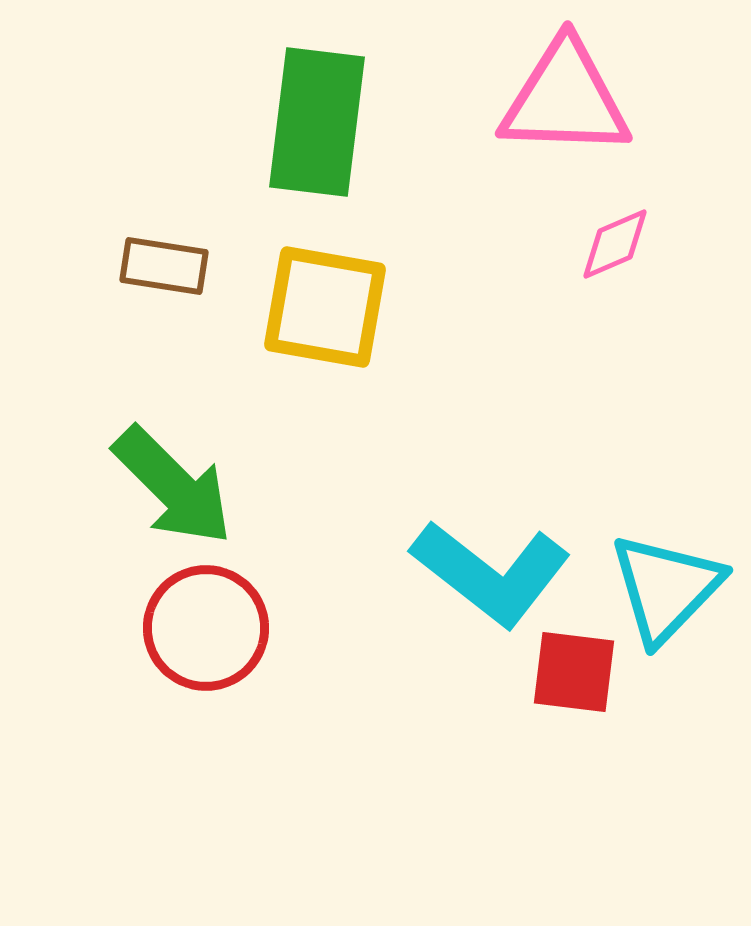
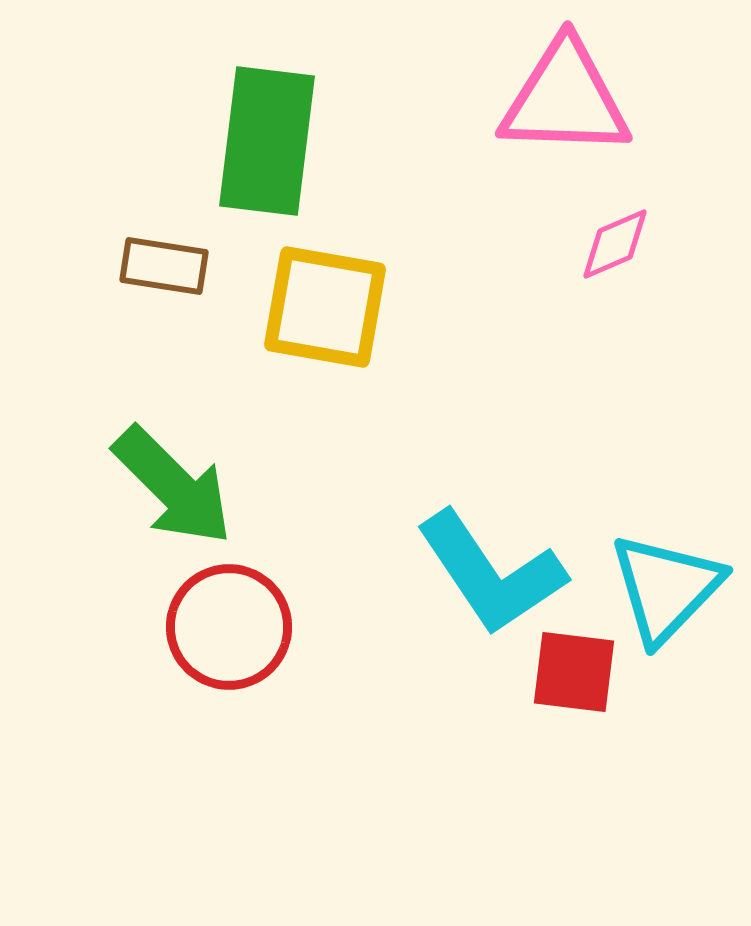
green rectangle: moved 50 px left, 19 px down
cyan L-shape: rotated 18 degrees clockwise
red circle: moved 23 px right, 1 px up
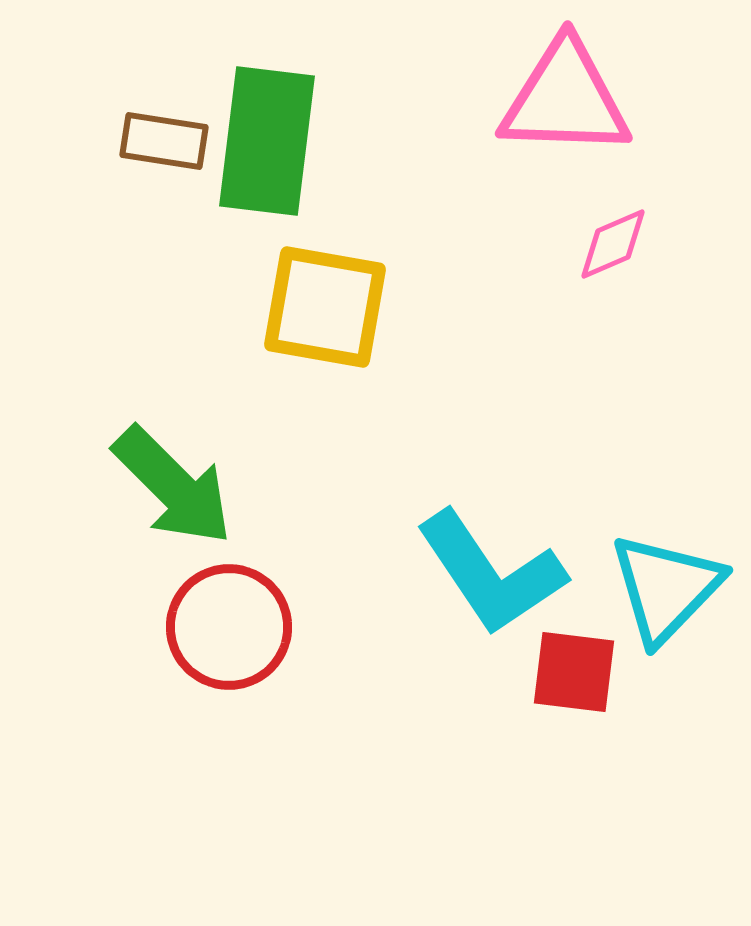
pink diamond: moved 2 px left
brown rectangle: moved 125 px up
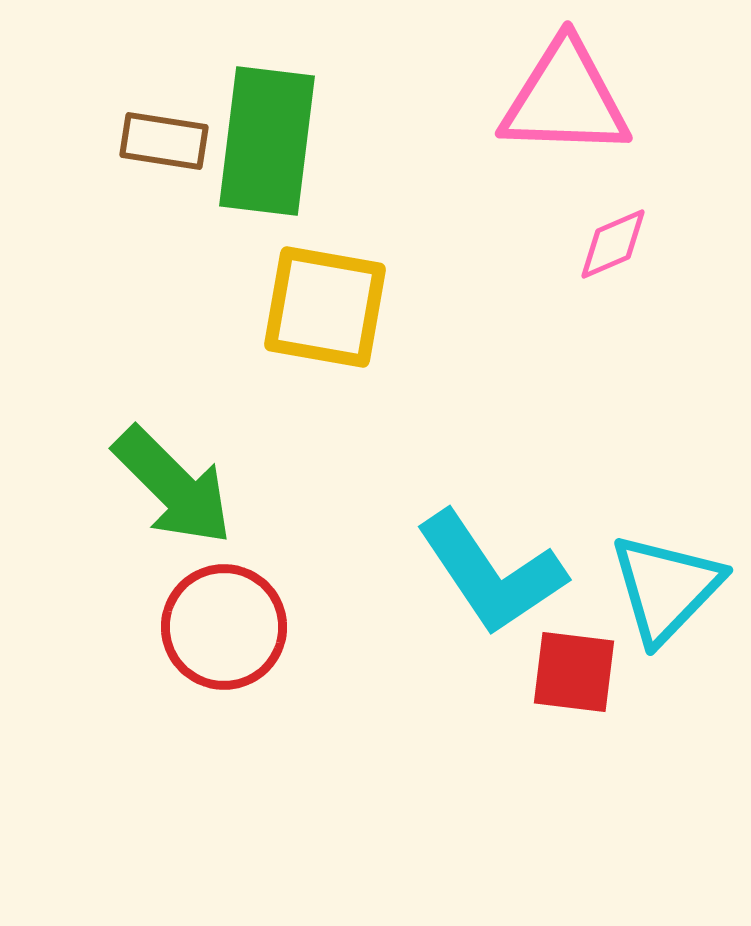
red circle: moved 5 px left
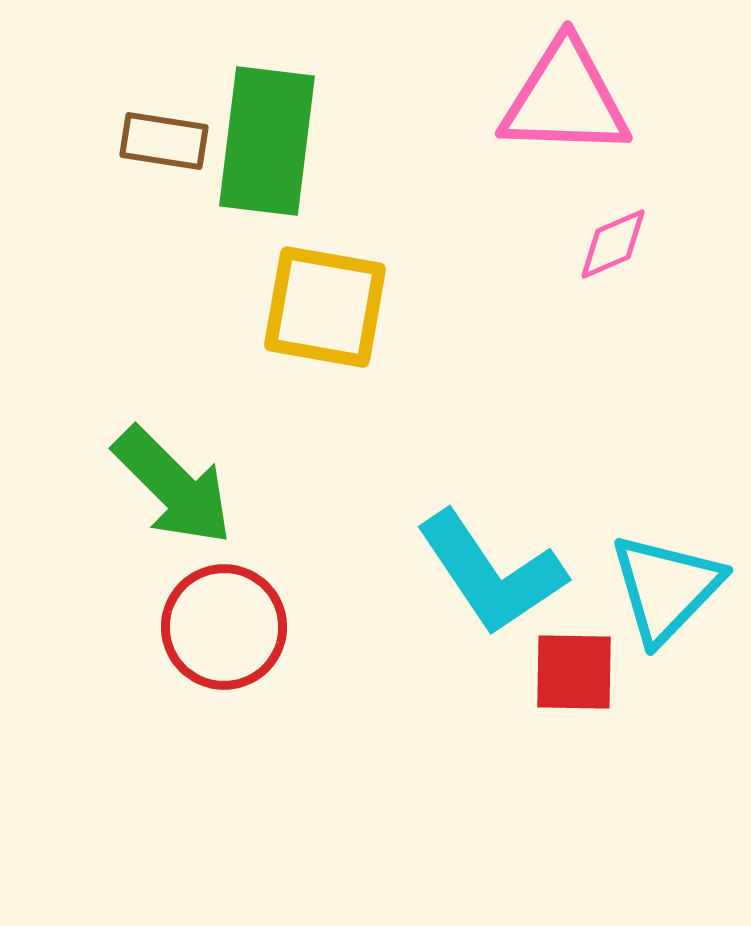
red square: rotated 6 degrees counterclockwise
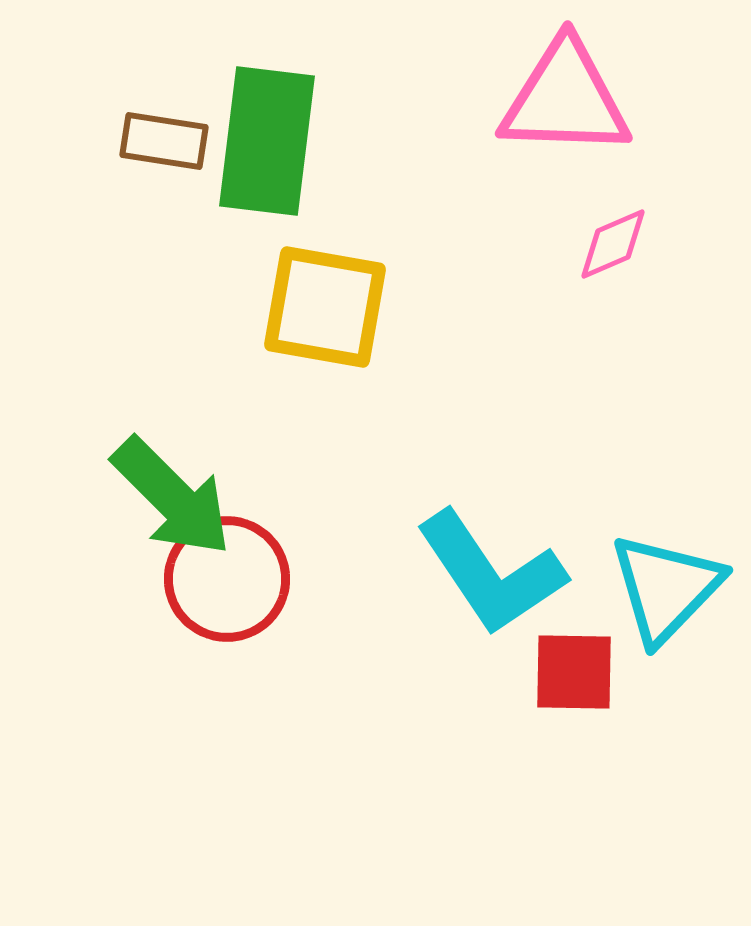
green arrow: moved 1 px left, 11 px down
red circle: moved 3 px right, 48 px up
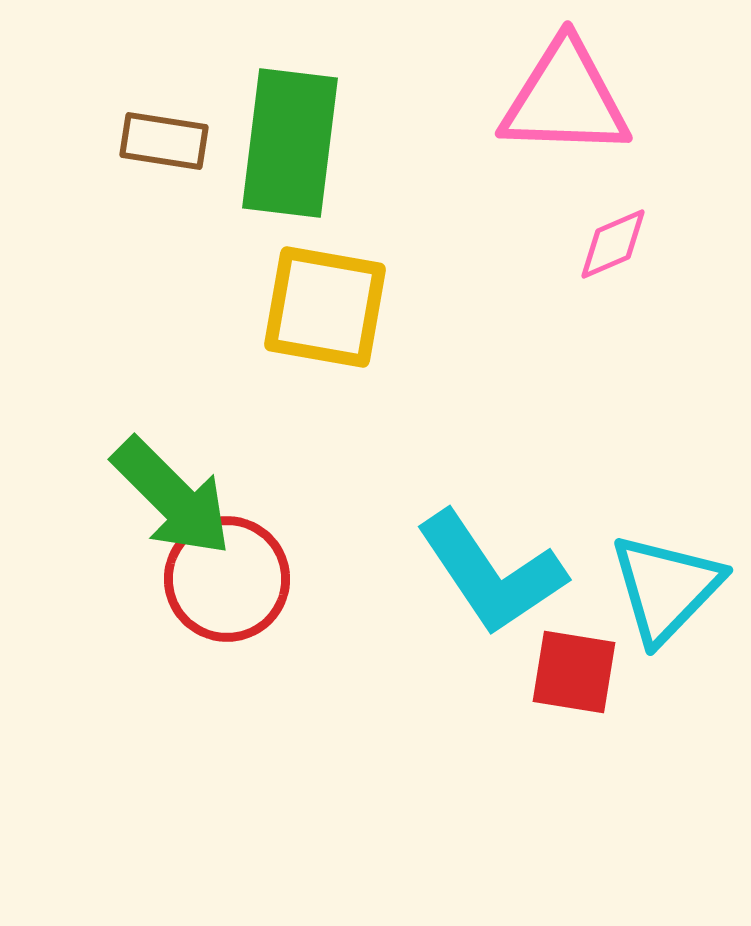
green rectangle: moved 23 px right, 2 px down
red square: rotated 8 degrees clockwise
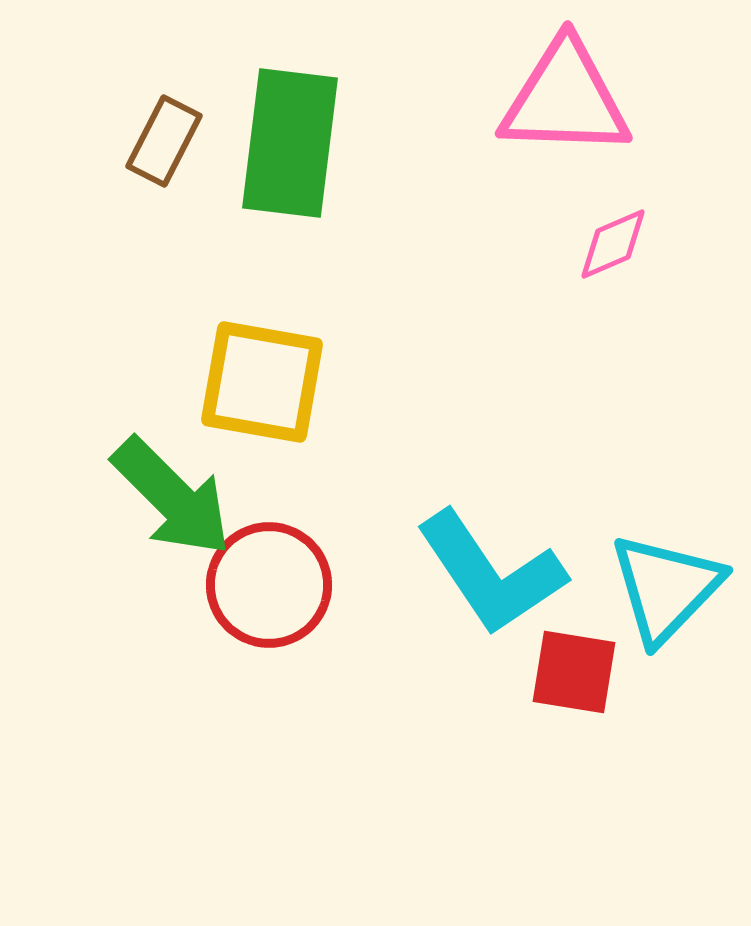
brown rectangle: rotated 72 degrees counterclockwise
yellow square: moved 63 px left, 75 px down
red circle: moved 42 px right, 6 px down
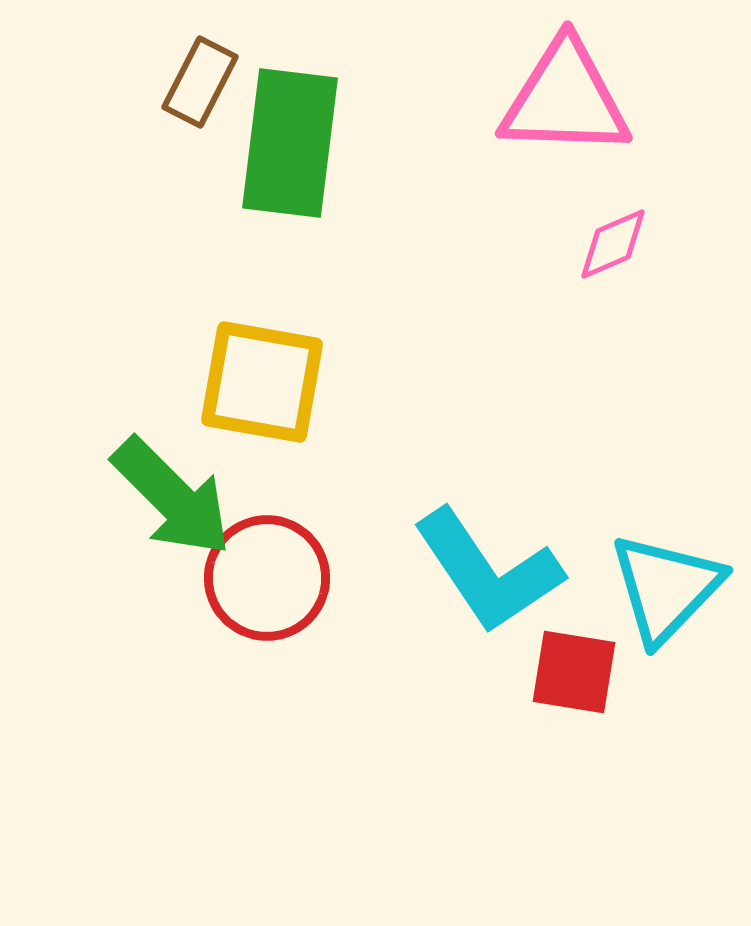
brown rectangle: moved 36 px right, 59 px up
cyan L-shape: moved 3 px left, 2 px up
red circle: moved 2 px left, 7 px up
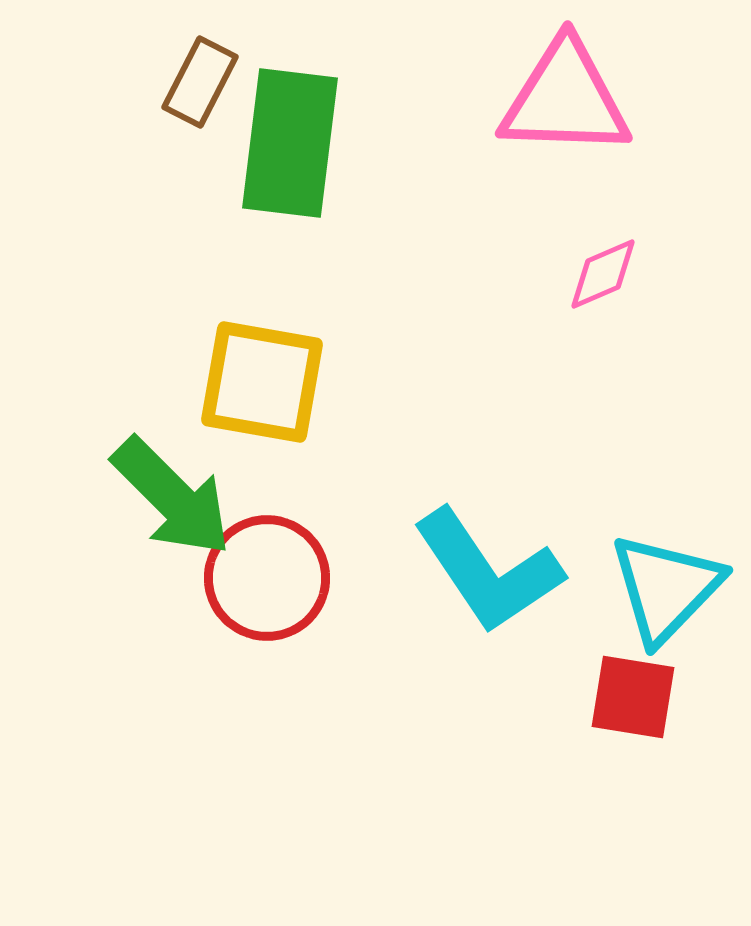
pink diamond: moved 10 px left, 30 px down
red square: moved 59 px right, 25 px down
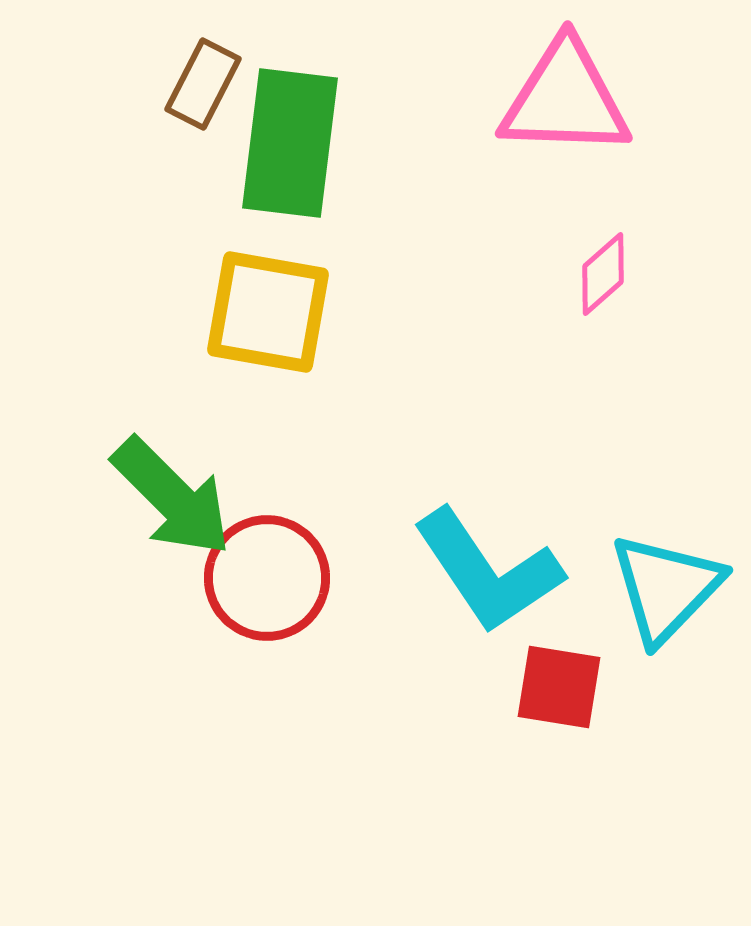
brown rectangle: moved 3 px right, 2 px down
pink diamond: rotated 18 degrees counterclockwise
yellow square: moved 6 px right, 70 px up
red square: moved 74 px left, 10 px up
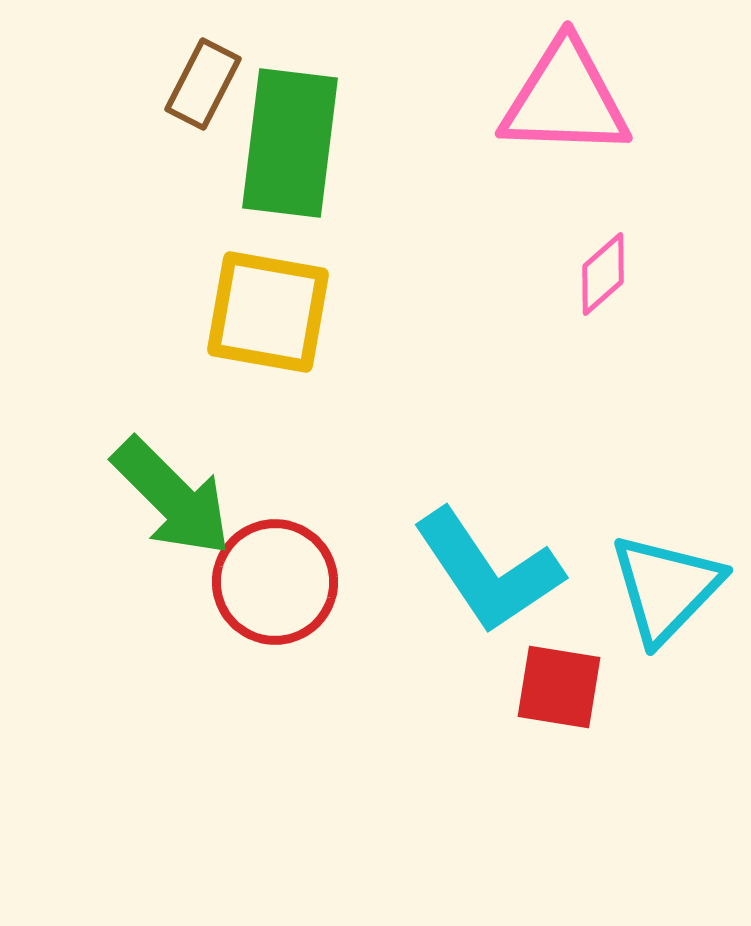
red circle: moved 8 px right, 4 px down
